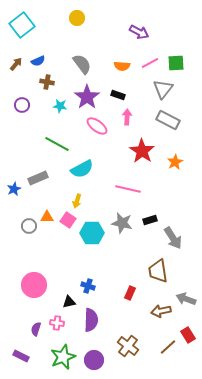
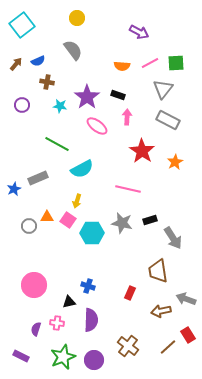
gray semicircle at (82, 64): moved 9 px left, 14 px up
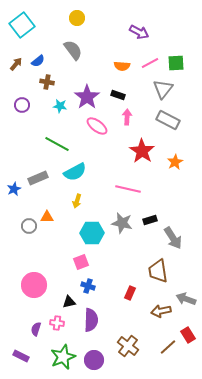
blue semicircle at (38, 61): rotated 16 degrees counterclockwise
cyan semicircle at (82, 169): moved 7 px left, 3 px down
pink square at (68, 220): moved 13 px right, 42 px down; rotated 35 degrees clockwise
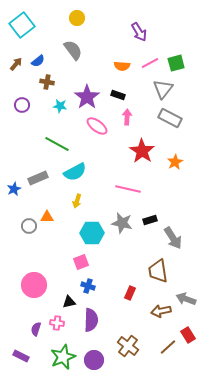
purple arrow at (139, 32): rotated 30 degrees clockwise
green square at (176, 63): rotated 12 degrees counterclockwise
gray rectangle at (168, 120): moved 2 px right, 2 px up
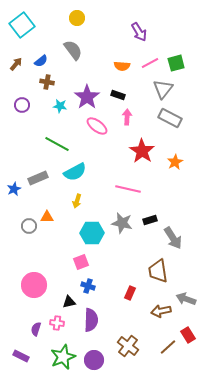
blue semicircle at (38, 61): moved 3 px right
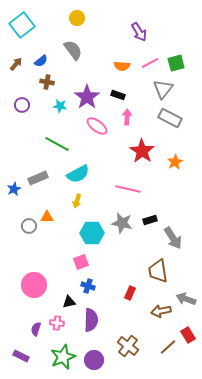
cyan semicircle at (75, 172): moved 3 px right, 2 px down
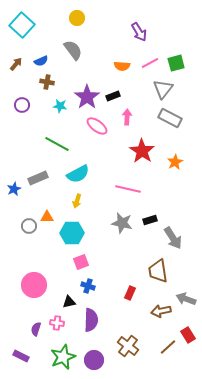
cyan square at (22, 25): rotated 10 degrees counterclockwise
blue semicircle at (41, 61): rotated 16 degrees clockwise
black rectangle at (118, 95): moved 5 px left, 1 px down; rotated 40 degrees counterclockwise
cyan hexagon at (92, 233): moved 20 px left
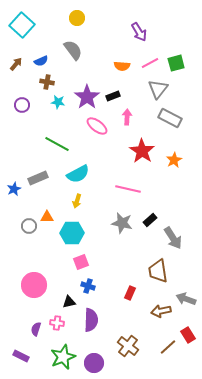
gray triangle at (163, 89): moved 5 px left
cyan star at (60, 106): moved 2 px left, 4 px up
orange star at (175, 162): moved 1 px left, 2 px up
black rectangle at (150, 220): rotated 24 degrees counterclockwise
purple circle at (94, 360): moved 3 px down
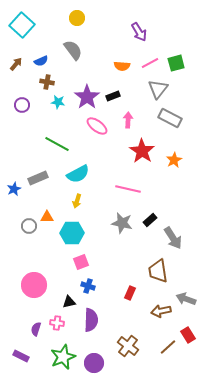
pink arrow at (127, 117): moved 1 px right, 3 px down
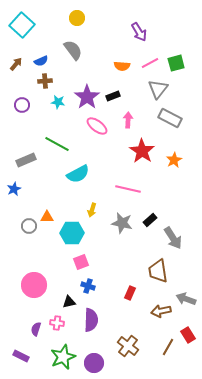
brown cross at (47, 82): moved 2 px left, 1 px up; rotated 16 degrees counterclockwise
gray rectangle at (38, 178): moved 12 px left, 18 px up
yellow arrow at (77, 201): moved 15 px right, 9 px down
brown line at (168, 347): rotated 18 degrees counterclockwise
